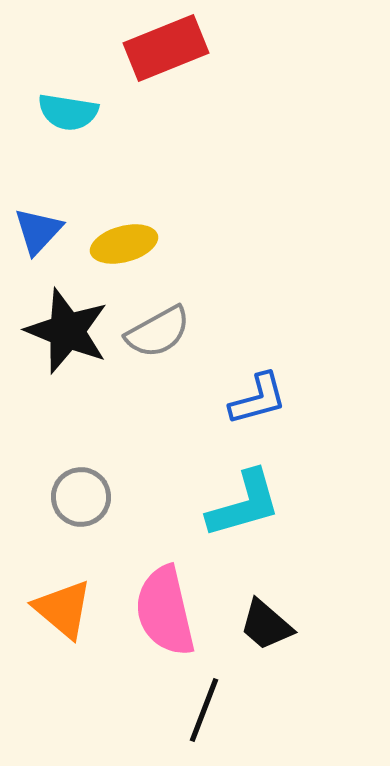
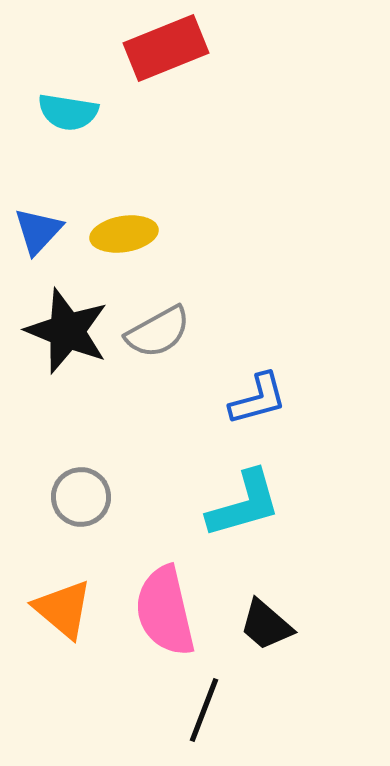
yellow ellipse: moved 10 px up; rotated 6 degrees clockwise
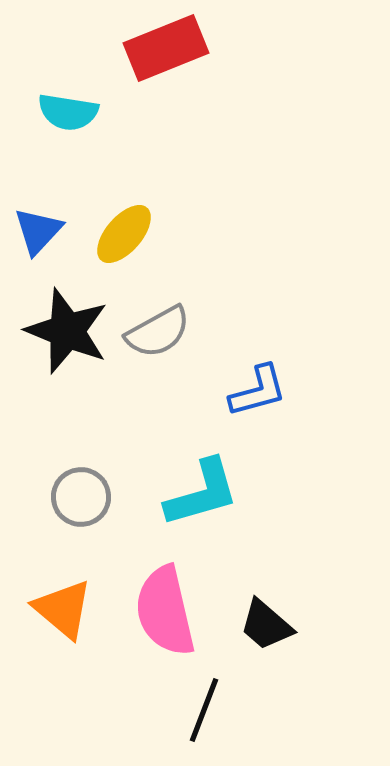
yellow ellipse: rotated 40 degrees counterclockwise
blue L-shape: moved 8 px up
cyan L-shape: moved 42 px left, 11 px up
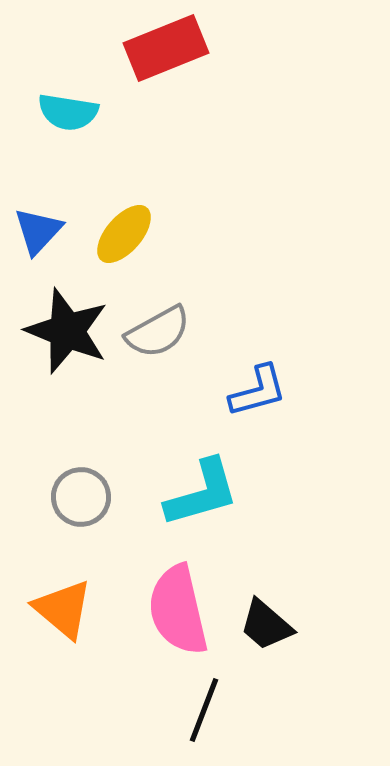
pink semicircle: moved 13 px right, 1 px up
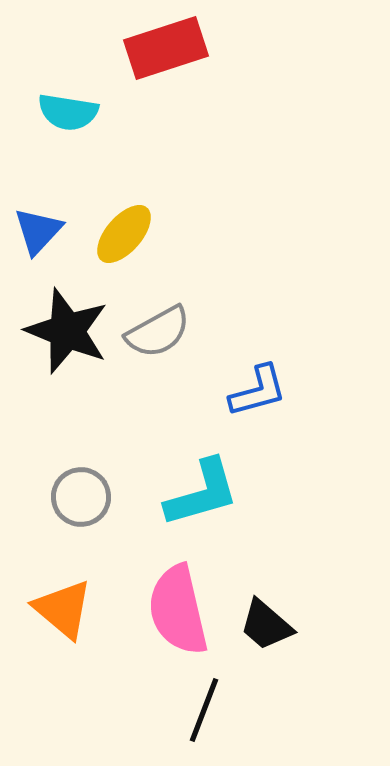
red rectangle: rotated 4 degrees clockwise
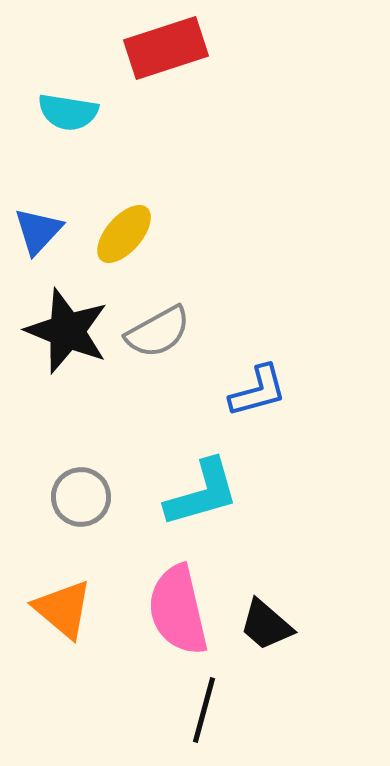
black line: rotated 6 degrees counterclockwise
